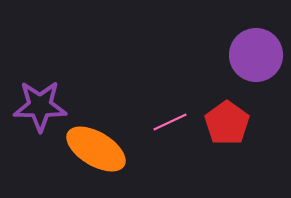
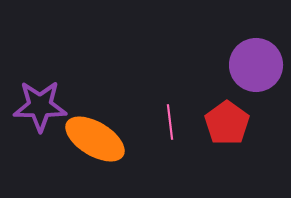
purple circle: moved 10 px down
pink line: rotated 72 degrees counterclockwise
orange ellipse: moved 1 px left, 10 px up
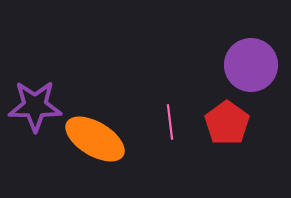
purple circle: moved 5 px left
purple star: moved 5 px left
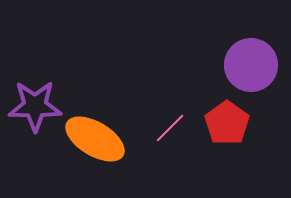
pink line: moved 6 px down; rotated 52 degrees clockwise
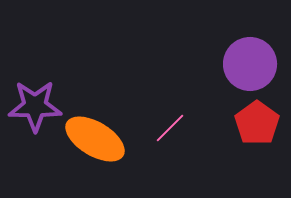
purple circle: moved 1 px left, 1 px up
red pentagon: moved 30 px right
